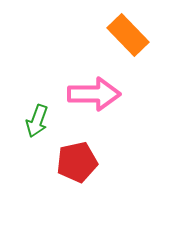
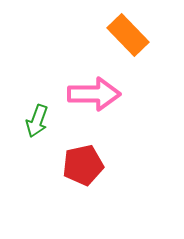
red pentagon: moved 6 px right, 3 px down
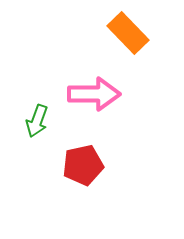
orange rectangle: moved 2 px up
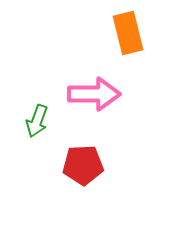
orange rectangle: rotated 30 degrees clockwise
red pentagon: rotated 9 degrees clockwise
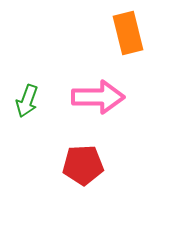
pink arrow: moved 4 px right, 3 px down
green arrow: moved 10 px left, 20 px up
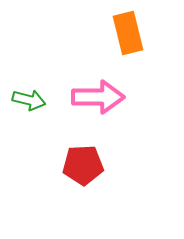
green arrow: moved 2 px right, 1 px up; rotated 96 degrees counterclockwise
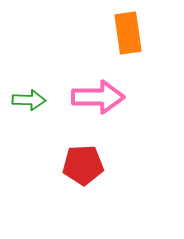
orange rectangle: rotated 6 degrees clockwise
green arrow: rotated 12 degrees counterclockwise
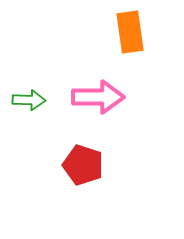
orange rectangle: moved 2 px right, 1 px up
red pentagon: rotated 21 degrees clockwise
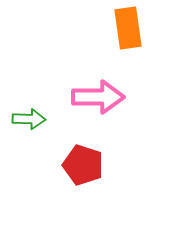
orange rectangle: moved 2 px left, 4 px up
green arrow: moved 19 px down
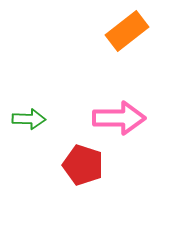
orange rectangle: moved 1 px left, 3 px down; rotated 60 degrees clockwise
pink arrow: moved 21 px right, 21 px down
